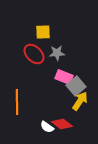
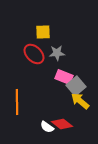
yellow arrow: rotated 84 degrees counterclockwise
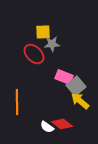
gray star: moved 5 px left, 9 px up
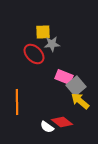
red diamond: moved 2 px up
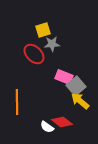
yellow square: moved 2 px up; rotated 14 degrees counterclockwise
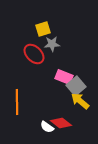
yellow square: moved 1 px up
red diamond: moved 1 px left, 1 px down
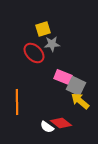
red ellipse: moved 1 px up
pink rectangle: moved 1 px left
gray square: rotated 24 degrees counterclockwise
